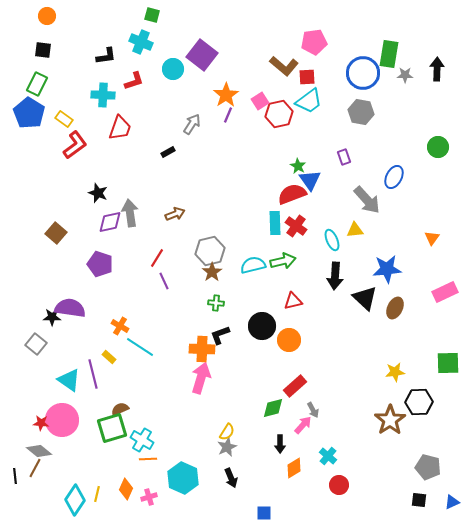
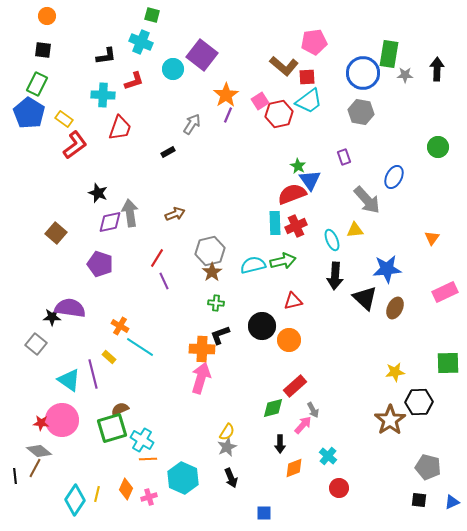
red cross at (296, 226): rotated 30 degrees clockwise
orange diamond at (294, 468): rotated 10 degrees clockwise
red circle at (339, 485): moved 3 px down
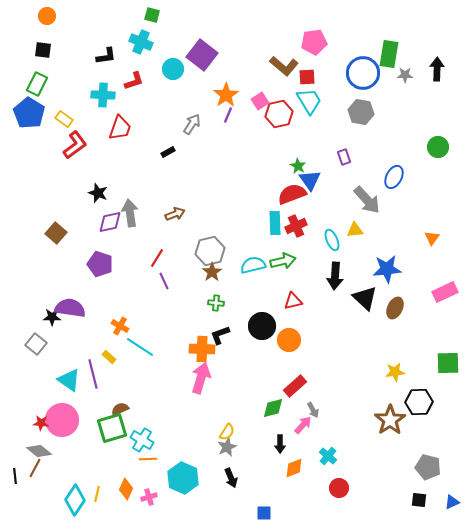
cyan trapezoid at (309, 101): rotated 84 degrees counterclockwise
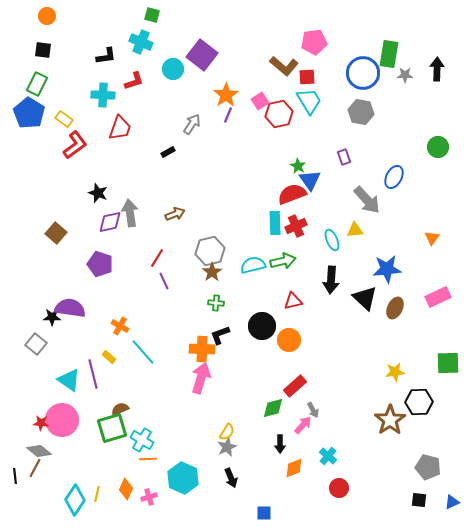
black arrow at (335, 276): moved 4 px left, 4 px down
pink rectangle at (445, 292): moved 7 px left, 5 px down
cyan line at (140, 347): moved 3 px right, 5 px down; rotated 16 degrees clockwise
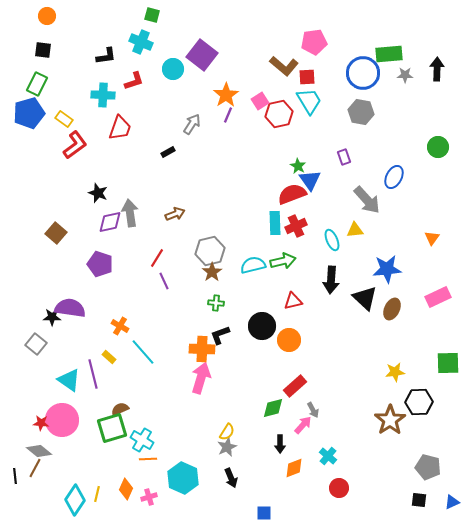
green rectangle at (389, 54): rotated 76 degrees clockwise
blue pentagon at (29, 113): rotated 24 degrees clockwise
brown ellipse at (395, 308): moved 3 px left, 1 px down
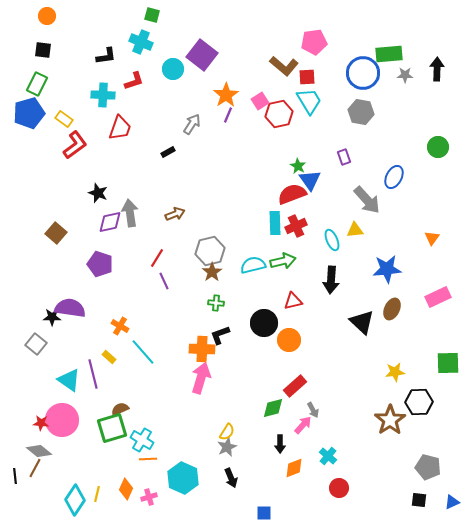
black triangle at (365, 298): moved 3 px left, 24 px down
black circle at (262, 326): moved 2 px right, 3 px up
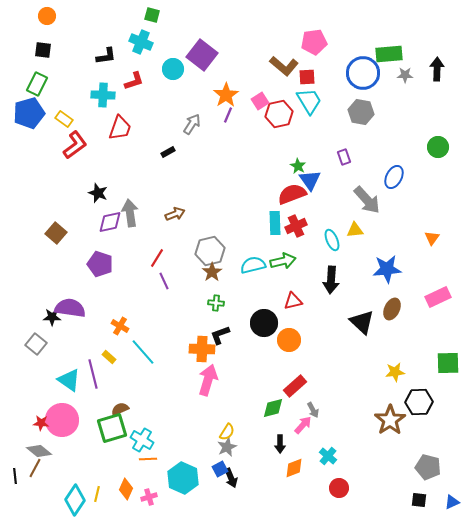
pink arrow at (201, 378): moved 7 px right, 2 px down
blue square at (264, 513): moved 44 px left, 44 px up; rotated 28 degrees counterclockwise
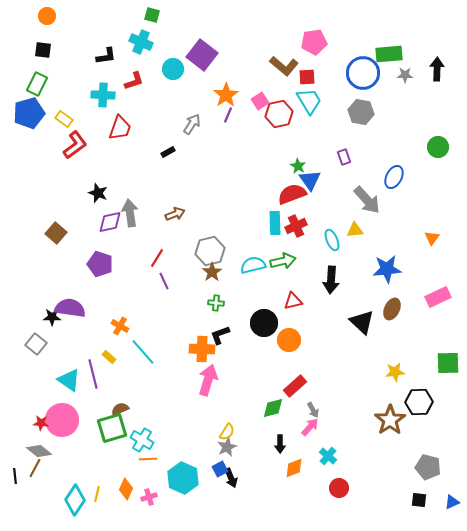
pink arrow at (303, 425): moved 7 px right, 2 px down
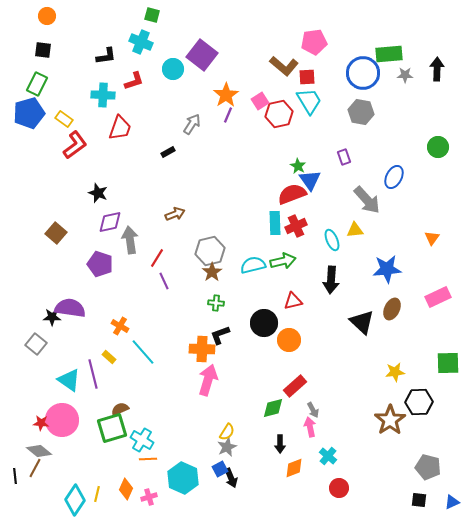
gray arrow at (130, 213): moved 27 px down
pink arrow at (310, 427): rotated 54 degrees counterclockwise
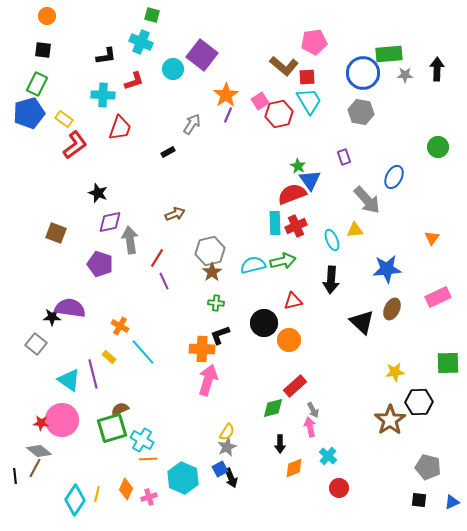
brown square at (56, 233): rotated 20 degrees counterclockwise
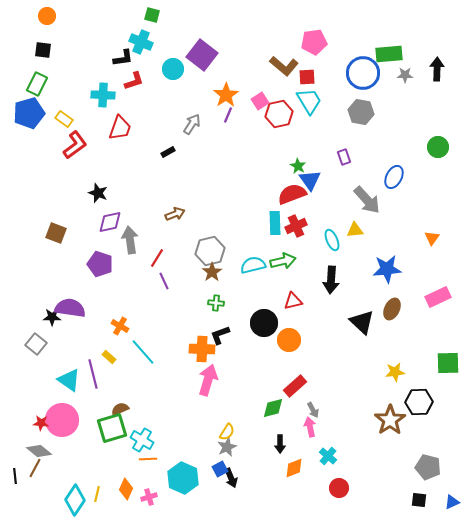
black L-shape at (106, 56): moved 17 px right, 2 px down
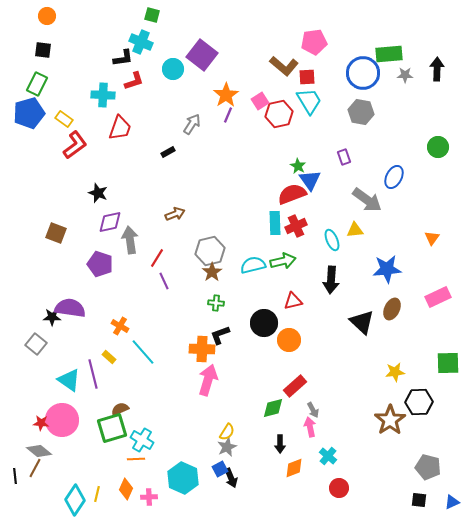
gray arrow at (367, 200): rotated 12 degrees counterclockwise
orange line at (148, 459): moved 12 px left
pink cross at (149, 497): rotated 14 degrees clockwise
